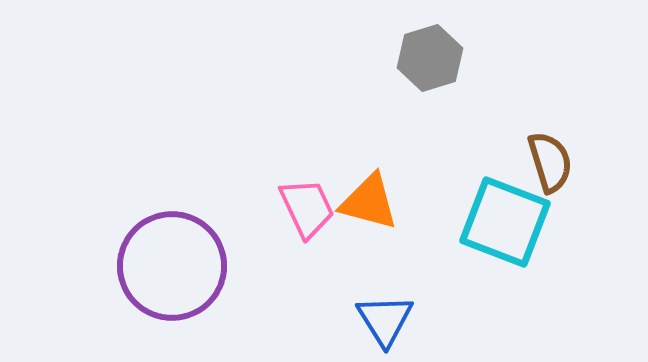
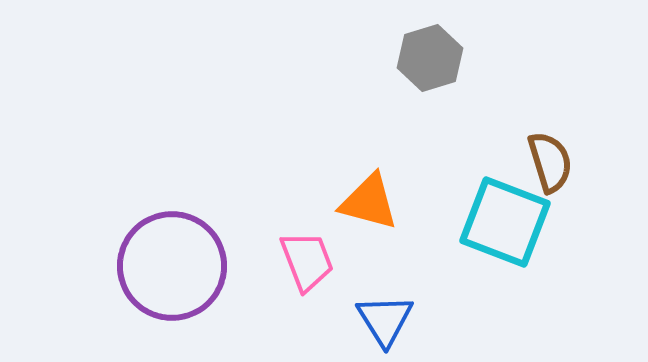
pink trapezoid: moved 53 px down; rotated 4 degrees clockwise
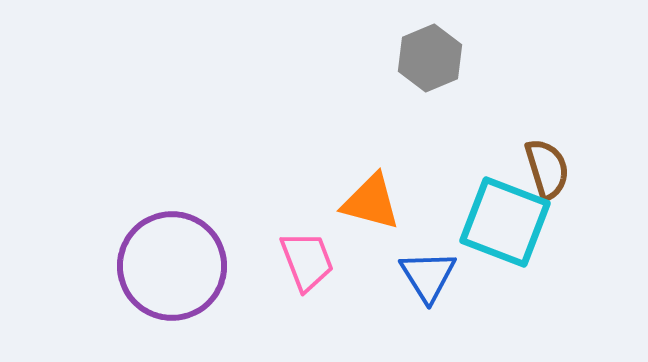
gray hexagon: rotated 6 degrees counterclockwise
brown semicircle: moved 3 px left, 7 px down
orange triangle: moved 2 px right
blue triangle: moved 43 px right, 44 px up
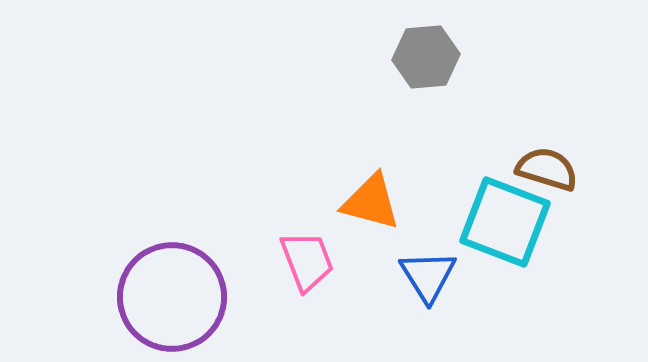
gray hexagon: moved 4 px left, 1 px up; rotated 18 degrees clockwise
brown semicircle: rotated 56 degrees counterclockwise
purple circle: moved 31 px down
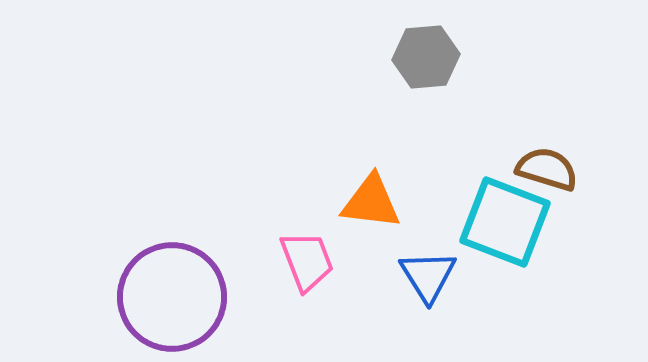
orange triangle: rotated 8 degrees counterclockwise
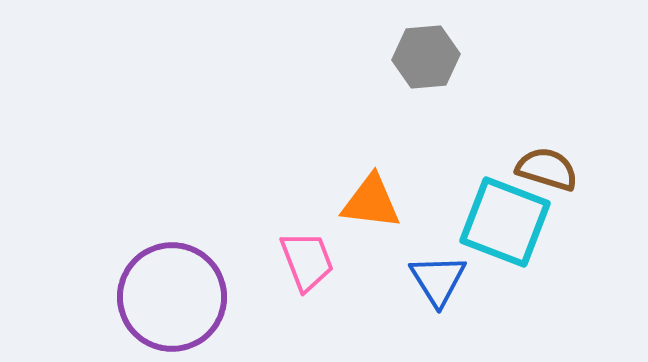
blue triangle: moved 10 px right, 4 px down
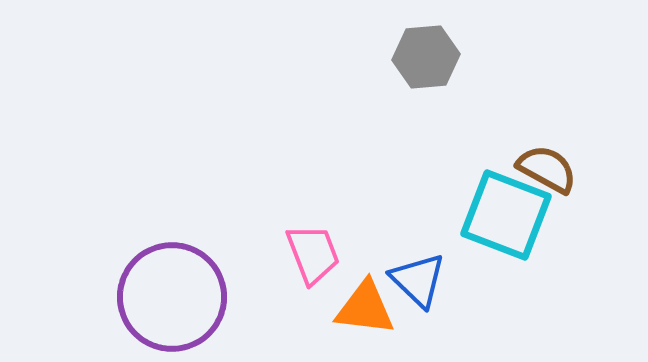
brown semicircle: rotated 12 degrees clockwise
orange triangle: moved 6 px left, 106 px down
cyan square: moved 1 px right, 7 px up
pink trapezoid: moved 6 px right, 7 px up
blue triangle: moved 20 px left; rotated 14 degrees counterclockwise
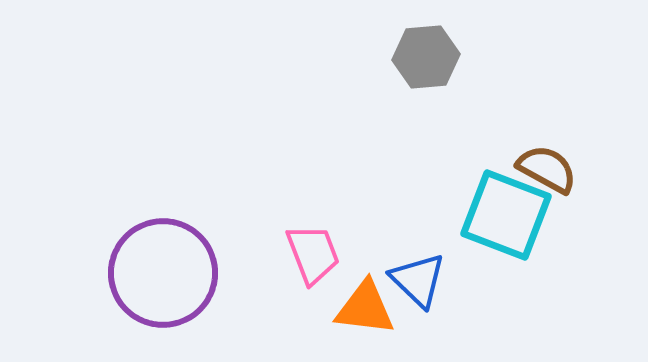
purple circle: moved 9 px left, 24 px up
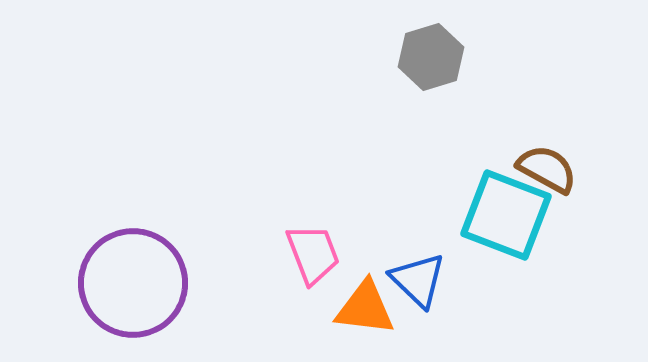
gray hexagon: moved 5 px right; rotated 12 degrees counterclockwise
purple circle: moved 30 px left, 10 px down
